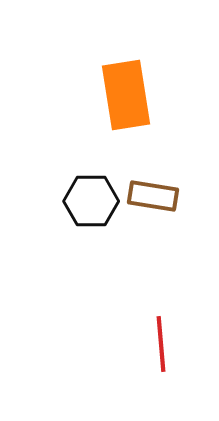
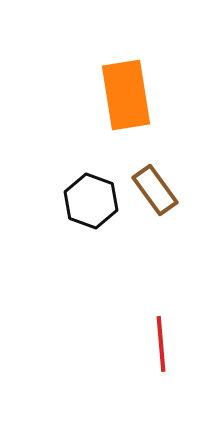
brown rectangle: moved 2 px right, 6 px up; rotated 45 degrees clockwise
black hexagon: rotated 20 degrees clockwise
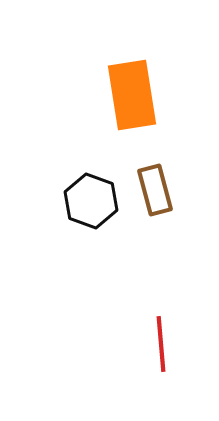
orange rectangle: moved 6 px right
brown rectangle: rotated 21 degrees clockwise
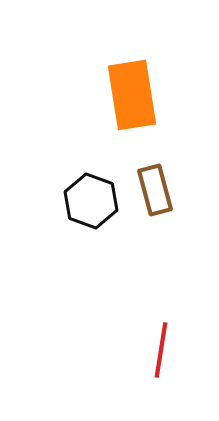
red line: moved 6 px down; rotated 14 degrees clockwise
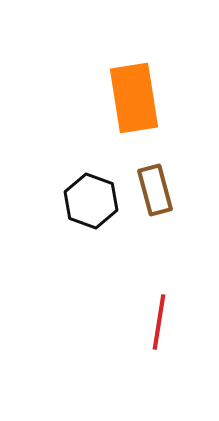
orange rectangle: moved 2 px right, 3 px down
red line: moved 2 px left, 28 px up
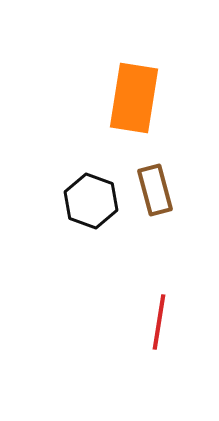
orange rectangle: rotated 18 degrees clockwise
